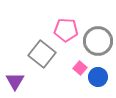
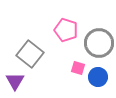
pink pentagon: rotated 15 degrees clockwise
gray circle: moved 1 px right, 2 px down
gray square: moved 12 px left
pink square: moved 2 px left; rotated 24 degrees counterclockwise
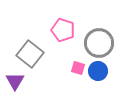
pink pentagon: moved 3 px left
blue circle: moved 6 px up
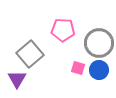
pink pentagon: rotated 15 degrees counterclockwise
gray square: rotated 12 degrees clockwise
blue circle: moved 1 px right, 1 px up
purple triangle: moved 2 px right, 2 px up
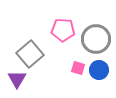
gray circle: moved 3 px left, 4 px up
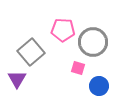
gray circle: moved 3 px left, 3 px down
gray square: moved 1 px right, 2 px up
blue circle: moved 16 px down
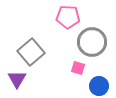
pink pentagon: moved 5 px right, 13 px up
gray circle: moved 1 px left
